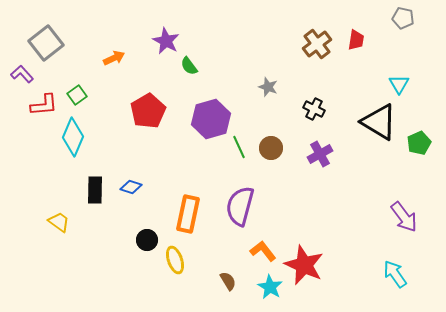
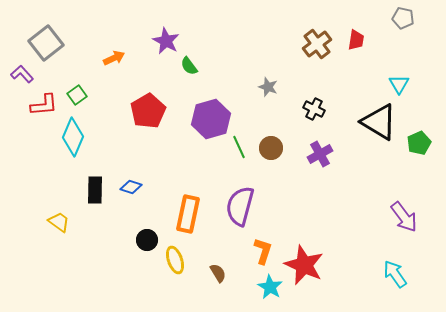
orange L-shape: rotated 56 degrees clockwise
brown semicircle: moved 10 px left, 8 px up
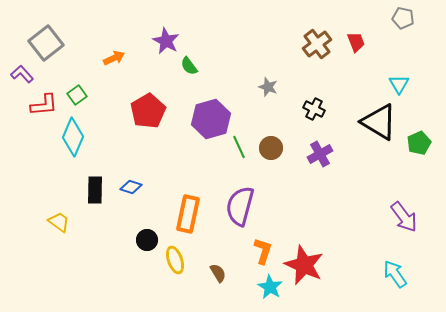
red trapezoid: moved 2 px down; rotated 30 degrees counterclockwise
